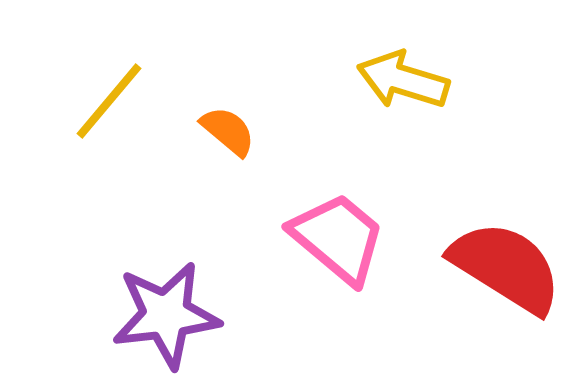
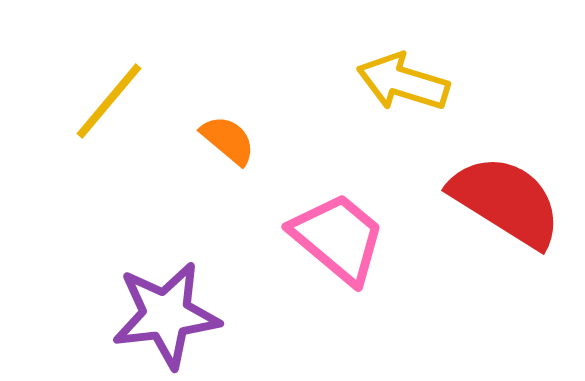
yellow arrow: moved 2 px down
orange semicircle: moved 9 px down
red semicircle: moved 66 px up
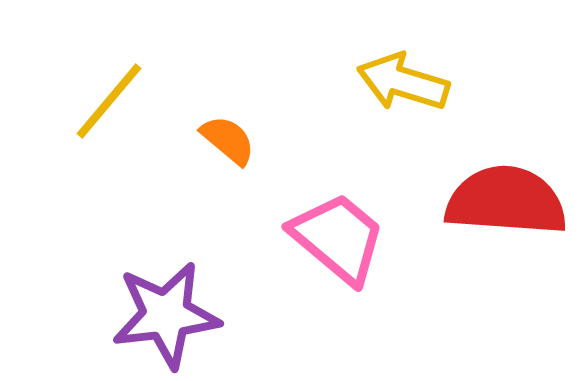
red semicircle: rotated 28 degrees counterclockwise
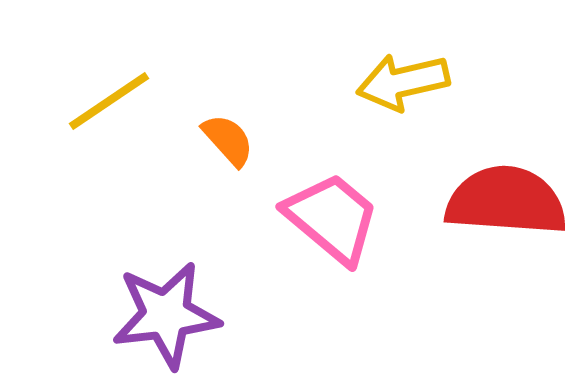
yellow arrow: rotated 30 degrees counterclockwise
yellow line: rotated 16 degrees clockwise
orange semicircle: rotated 8 degrees clockwise
pink trapezoid: moved 6 px left, 20 px up
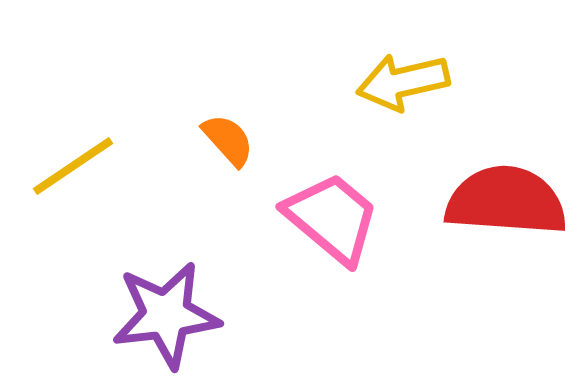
yellow line: moved 36 px left, 65 px down
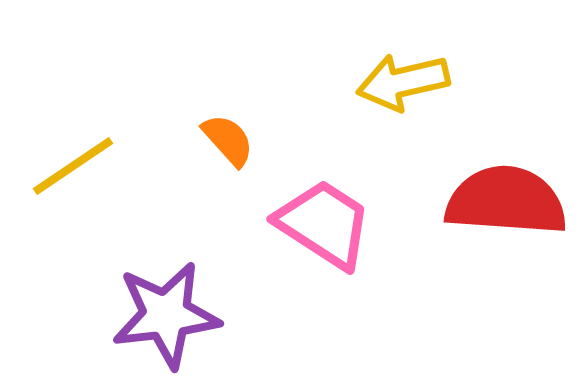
pink trapezoid: moved 8 px left, 6 px down; rotated 7 degrees counterclockwise
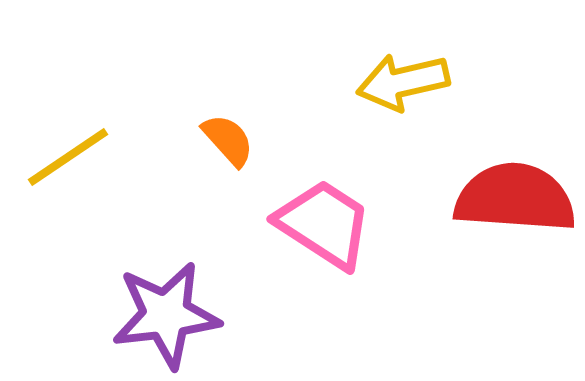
yellow line: moved 5 px left, 9 px up
red semicircle: moved 9 px right, 3 px up
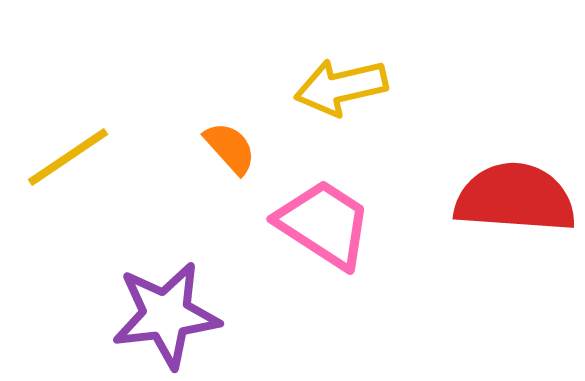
yellow arrow: moved 62 px left, 5 px down
orange semicircle: moved 2 px right, 8 px down
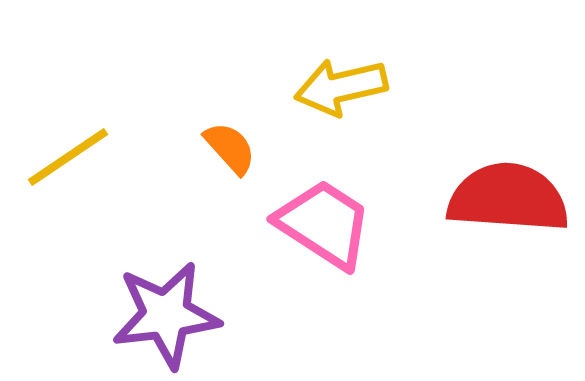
red semicircle: moved 7 px left
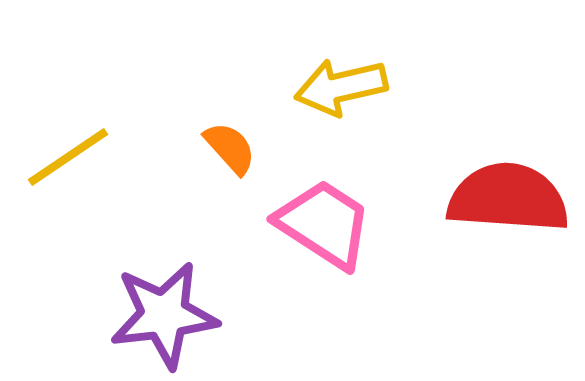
purple star: moved 2 px left
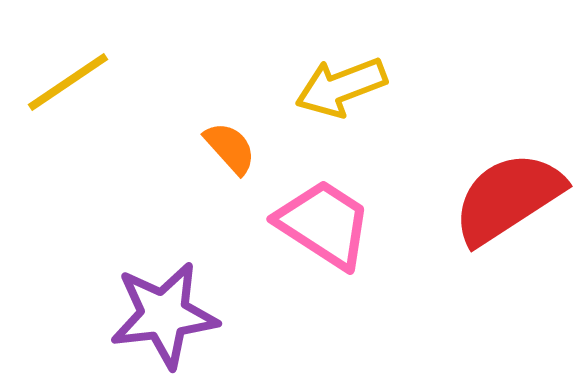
yellow arrow: rotated 8 degrees counterclockwise
yellow line: moved 75 px up
red semicircle: rotated 37 degrees counterclockwise
